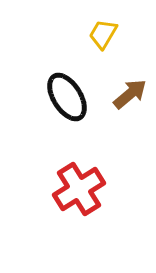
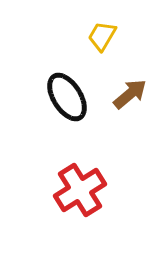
yellow trapezoid: moved 1 px left, 2 px down
red cross: moved 1 px right, 1 px down
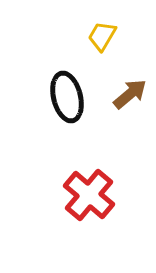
black ellipse: rotated 18 degrees clockwise
red cross: moved 9 px right, 5 px down; rotated 18 degrees counterclockwise
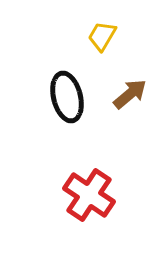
red cross: rotated 6 degrees counterclockwise
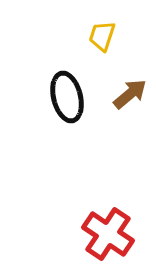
yellow trapezoid: rotated 12 degrees counterclockwise
red cross: moved 19 px right, 39 px down
